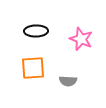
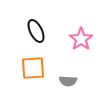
black ellipse: rotated 65 degrees clockwise
pink star: rotated 15 degrees clockwise
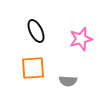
pink star: rotated 20 degrees clockwise
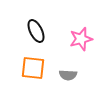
orange square: rotated 10 degrees clockwise
gray semicircle: moved 6 px up
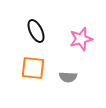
gray semicircle: moved 2 px down
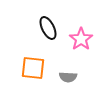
black ellipse: moved 12 px right, 3 px up
pink star: rotated 20 degrees counterclockwise
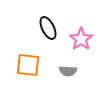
orange square: moved 5 px left, 3 px up
gray semicircle: moved 6 px up
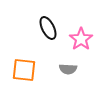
orange square: moved 4 px left, 5 px down
gray semicircle: moved 2 px up
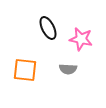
pink star: rotated 25 degrees counterclockwise
orange square: moved 1 px right
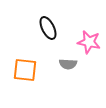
pink star: moved 8 px right, 3 px down
gray semicircle: moved 5 px up
